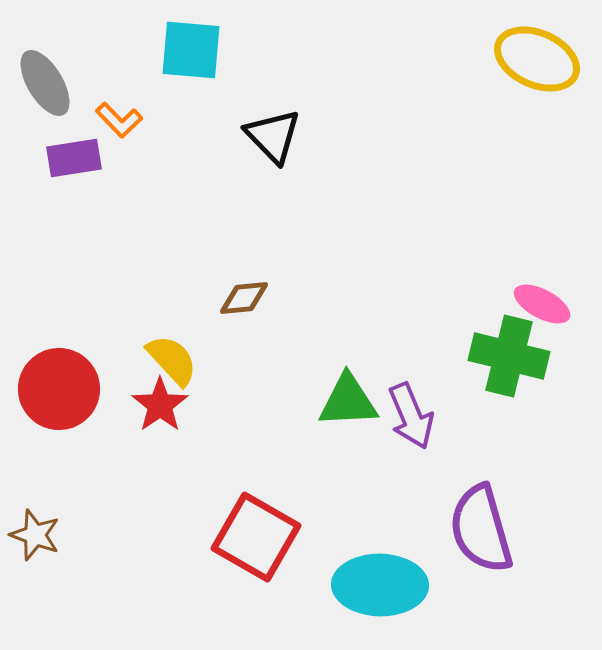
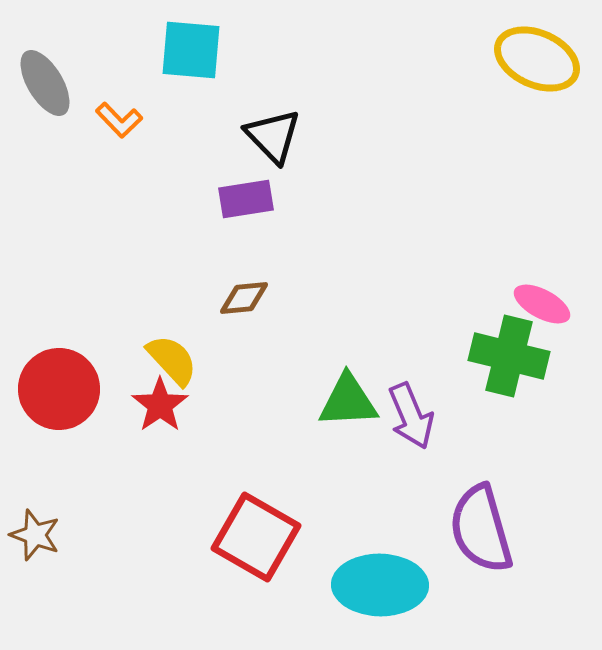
purple rectangle: moved 172 px right, 41 px down
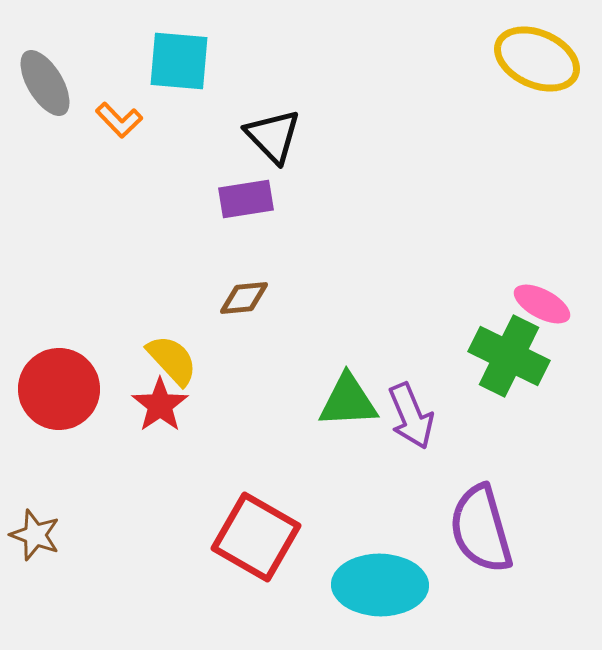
cyan square: moved 12 px left, 11 px down
green cross: rotated 12 degrees clockwise
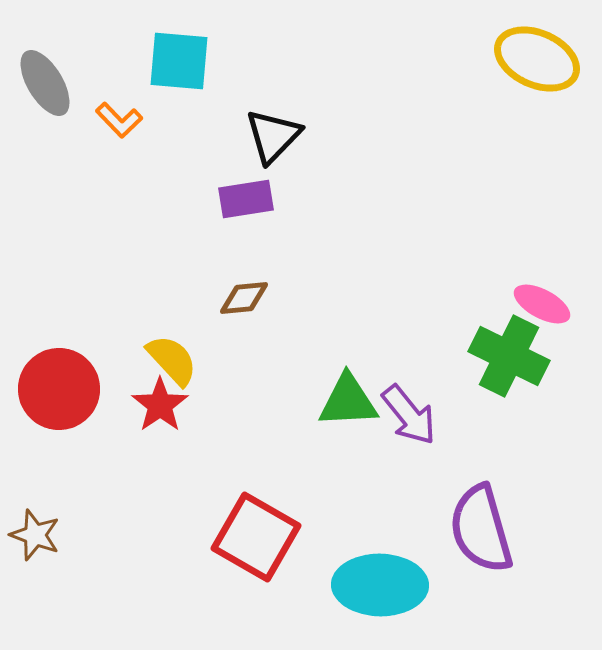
black triangle: rotated 28 degrees clockwise
purple arrow: moved 2 px left, 1 px up; rotated 16 degrees counterclockwise
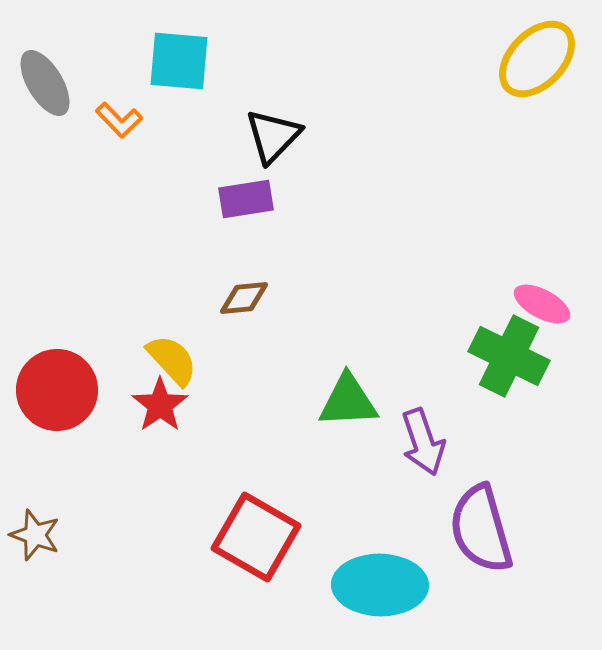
yellow ellipse: rotated 70 degrees counterclockwise
red circle: moved 2 px left, 1 px down
purple arrow: moved 14 px right, 27 px down; rotated 20 degrees clockwise
